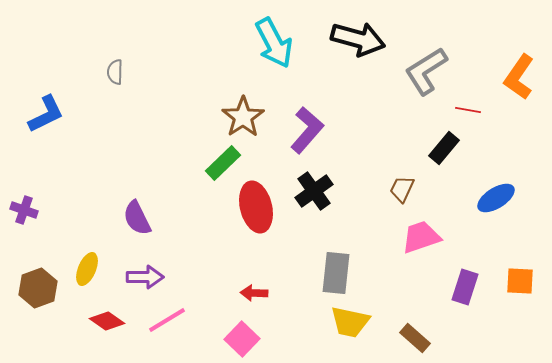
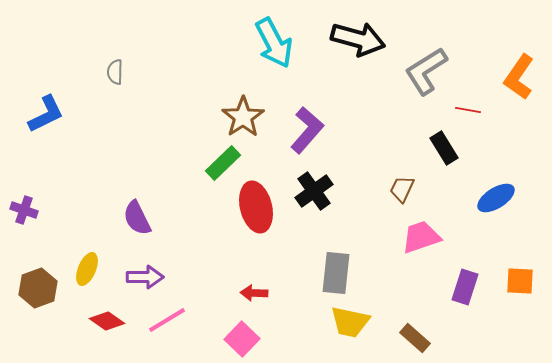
black rectangle: rotated 72 degrees counterclockwise
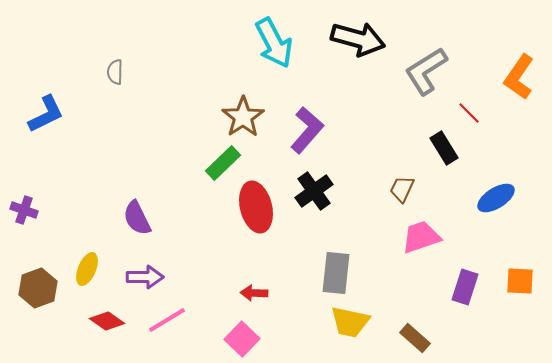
red line: moved 1 px right, 3 px down; rotated 35 degrees clockwise
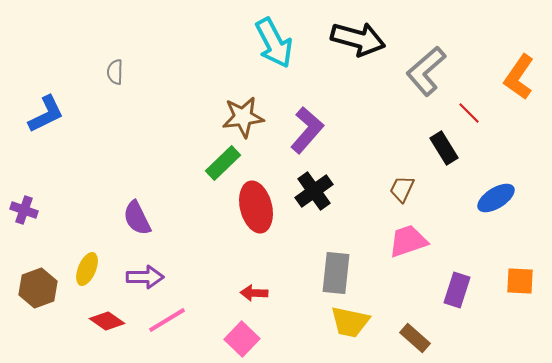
gray L-shape: rotated 9 degrees counterclockwise
brown star: rotated 27 degrees clockwise
pink trapezoid: moved 13 px left, 4 px down
purple rectangle: moved 8 px left, 3 px down
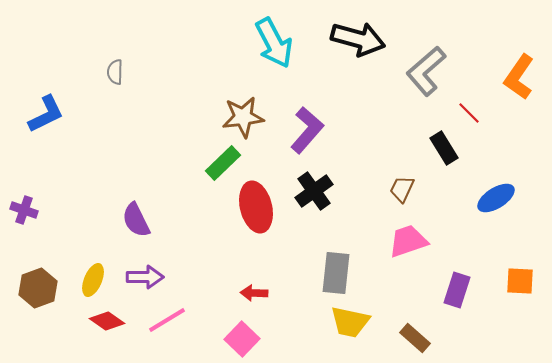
purple semicircle: moved 1 px left, 2 px down
yellow ellipse: moved 6 px right, 11 px down
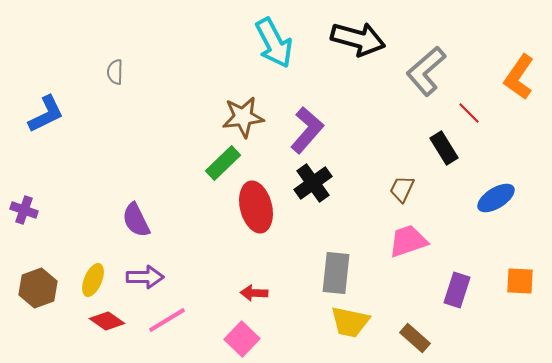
black cross: moved 1 px left, 8 px up
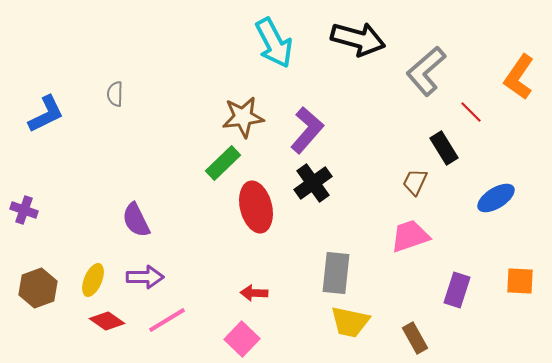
gray semicircle: moved 22 px down
red line: moved 2 px right, 1 px up
brown trapezoid: moved 13 px right, 7 px up
pink trapezoid: moved 2 px right, 5 px up
brown rectangle: rotated 20 degrees clockwise
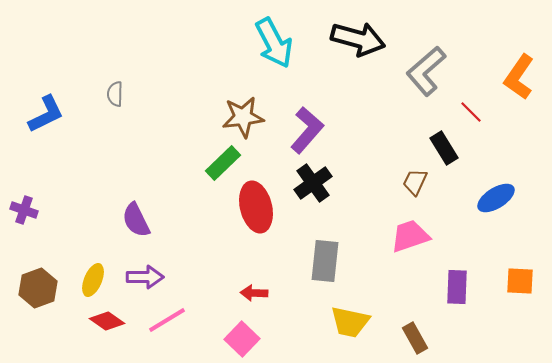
gray rectangle: moved 11 px left, 12 px up
purple rectangle: moved 3 px up; rotated 16 degrees counterclockwise
